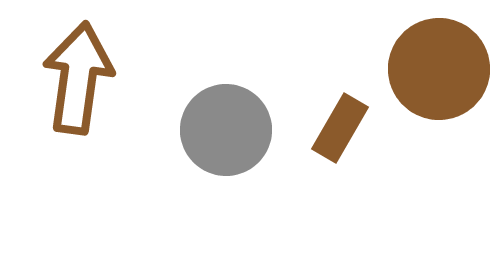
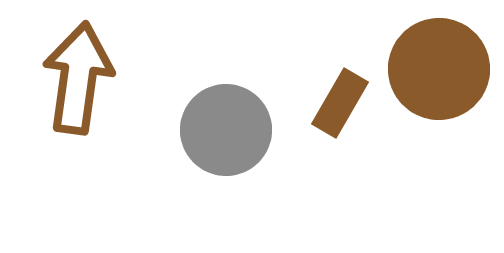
brown rectangle: moved 25 px up
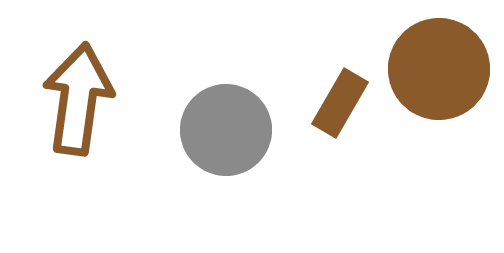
brown arrow: moved 21 px down
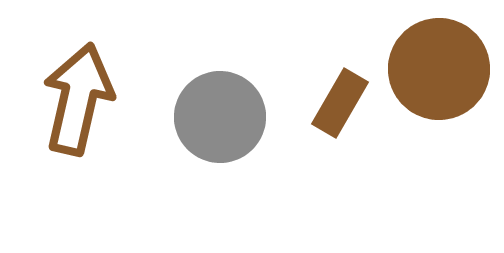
brown arrow: rotated 5 degrees clockwise
gray circle: moved 6 px left, 13 px up
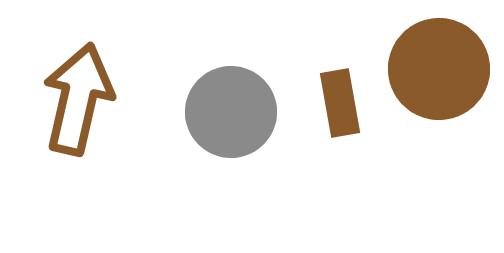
brown rectangle: rotated 40 degrees counterclockwise
gray circle: moved 11 px right, 5 px up
